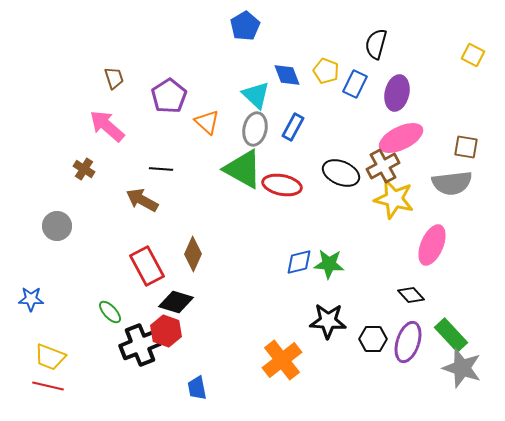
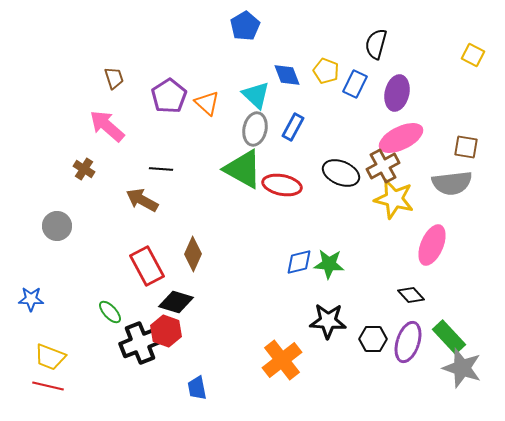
orange triangle at (207, 122): moved 19 px up
green rectangle at (451, 335): moved 2 px left, 2 px down
black cross at (140, 345): moved 2 px up
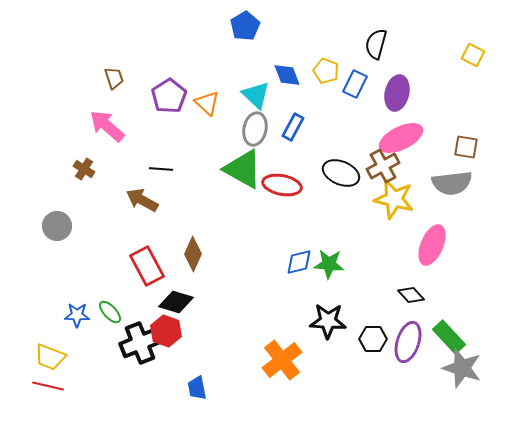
blue star at (31, 299): moved 46 px right, 16 px down
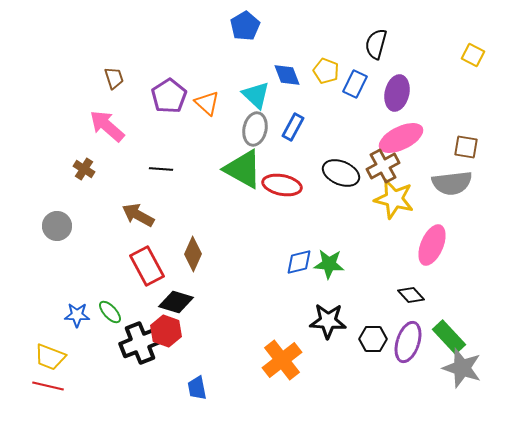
brown arrow at (142, 200): moved 4 px left, 15 px down
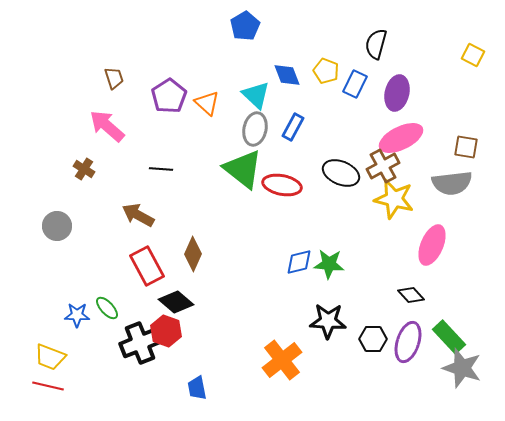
green triangle at (243, 169): rotated 9 degrees clockwise
black diamond at (176, 302): rotated 24 degrees clockwise
green ellipse at (110, 312): moved 3 px left, 4 px up
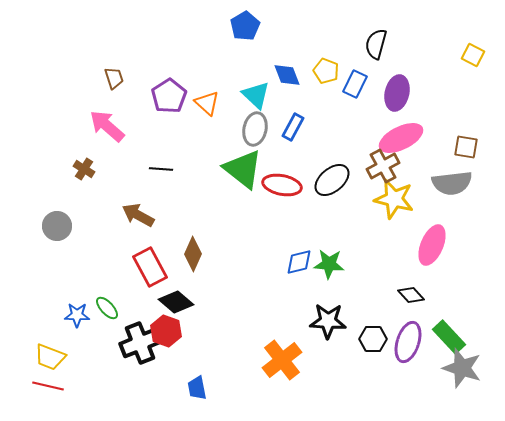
black ellipse at (341, 173): moved 9 px left, 7 px down; rotated 63 degrees counterclockwise
red rectangle at (147, 266): moved 3 px right, 1 px down
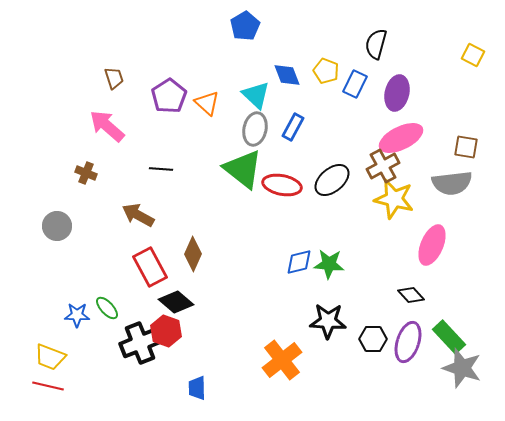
brown cross at (84, 169): moved 2 px right, 4 px down; rotated 10 degrees counterclockwise
blue trapezoid at (197, 388): rotated 10 degrees clockwise
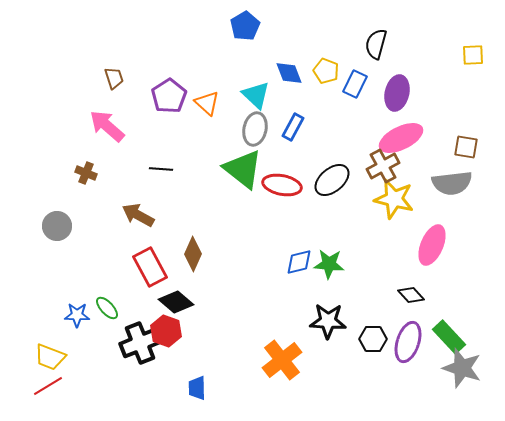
yellow square at (473, 55): rotated 30 degrees counterclockwise
blue diamond at (287, 75): moved 2 px right, 2 px up
red line at (48, 386): rotated 44 degrees counterclockwise
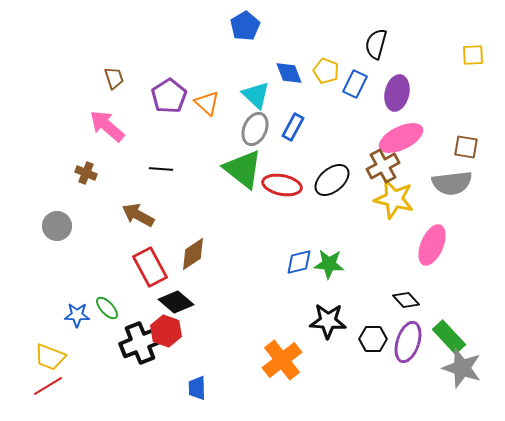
gray ellipse at (255, 129): rotated 12 degrees clockwise
brown diamond at (193, 254): rotated 32 degrees clockwise
black diamond at (411, 295): moved 5 px left, 5 px down
